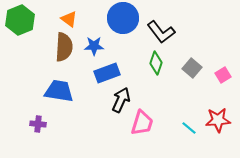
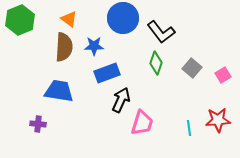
cyan line: rotated 42 degrees clockwise
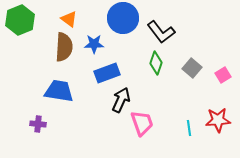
blue star: moved 2 px up
pink trapezoid: rotated 36 degrees counterclockwise
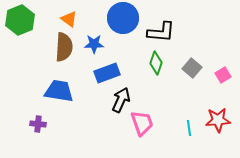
black L-shape: rotated 48 degrees counterclockwise
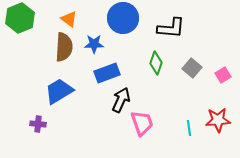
green hexagon: moved 2 px up
black L-shape: moved 10 px right, 4 px up
blue trapezoid: rotated 40 degrees counterclockwise
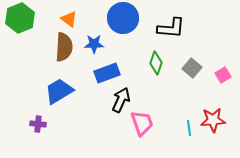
red star: moved 5 px left
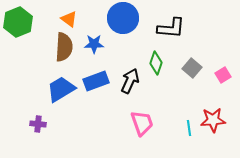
green hexagon: moved 2 px left, 4 px down
blue rectangle: moved 11 px left, 8 px down
blue trapezoid: moved 2 px right, 2 px up
black arrow: moved 9 px right, 19 px up
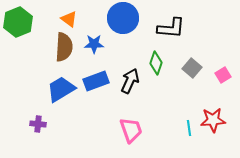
pink trapezoid: moved 11 px left, 7 px down
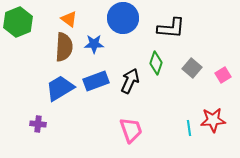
blue trapezoid: moved 1 px left, 1 px up
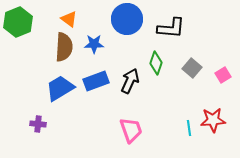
blue circle: moved 4 px right, 1 px down
